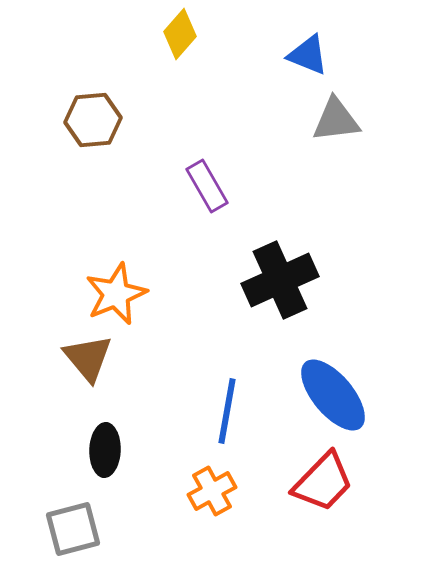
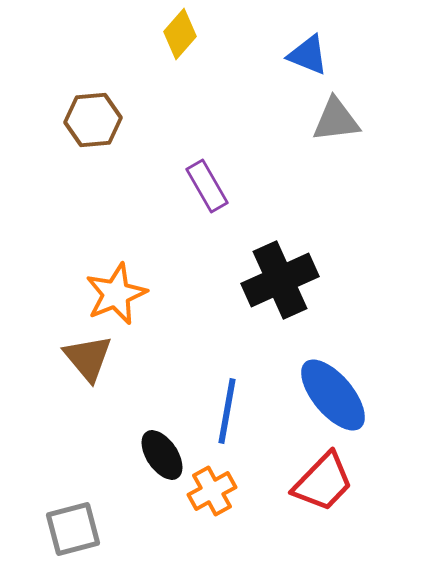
black ellipse: moved 57 px right, 5 px down; rotated 36 degrees counterclockwise
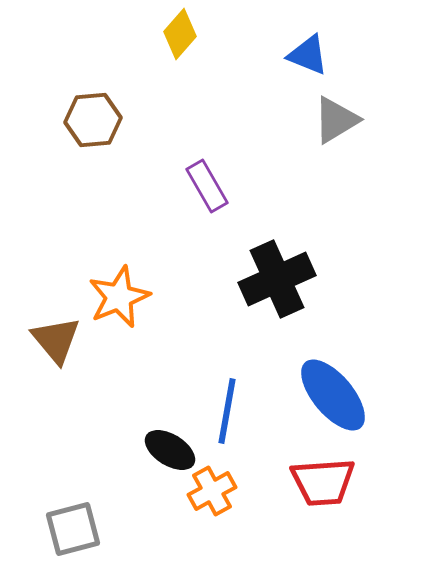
gray triangle: rotated 24 degrees counterclockwise
black cross: moved 3 px left, 1 px up
orange star: moved 3 px right, 3 px down
brown triangle: moved 32 px left, 18 px up
black ellipse: moved 8 px right, 5 px up; rotated 24 degrees counterclockwise
red trapezoid: rotated 42 degrees clockwise
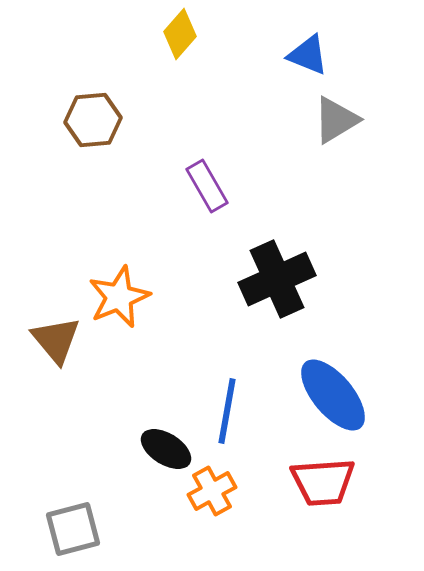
black ellipse: moved 4 px left, 1 px up
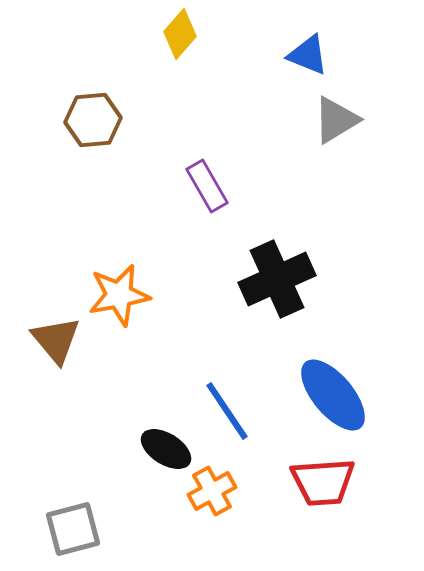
orange star: moved 2 px up; rotated 12 degrees clockwise
blue line: rotated 44 degrees counterclockwise
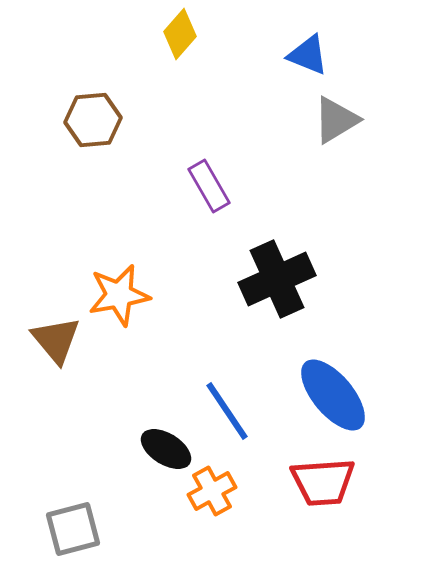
purple rectangle: moved 2 px right
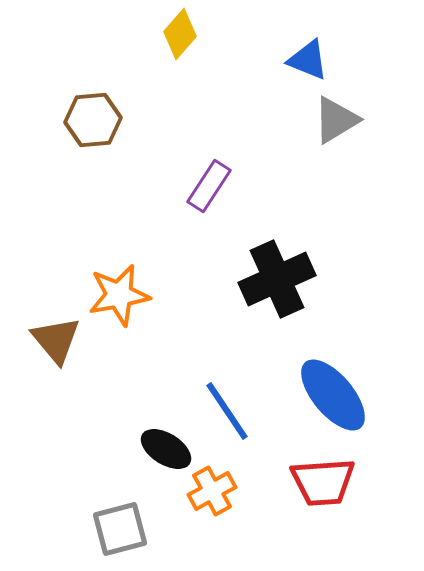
blue triangle: moved 5 px down
purple rectangle: rotated 63 degrees clockwise
gray square: moved 47 px right
